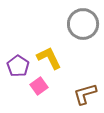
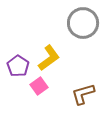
gray circle: moved 1 px up
yellow L-shape: rotated 80 degrees clockwise
brown L-shape: moved 2 px left
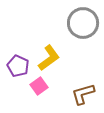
purple pentagon: rotated 10 degrees counterclockwise
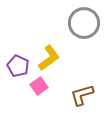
gray circle: moved 1 px right
brown L-shape: moved 1 px left, 1 px down
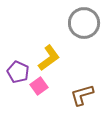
purple pentagon: moved 6 px down
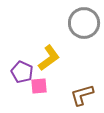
purple pentagon: moved 4 px right
pink square: rotated 30 degrees clockwise
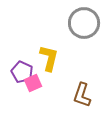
yellow L-shape: rotated 40 degrees counterclockwise
pink square: moved 6 px left, 3 px up; rotated 18 degrees counterclockwise
brown L-shape: rotated 55 degrees counterclockwise
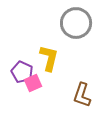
gray circle: moved 8 px left
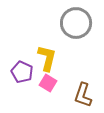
yellow L-shape: moved 2 px left
pink square: moved 15 px right; rotated 36 degrees counterclockwise
brown L-shape: moved 1 px right
